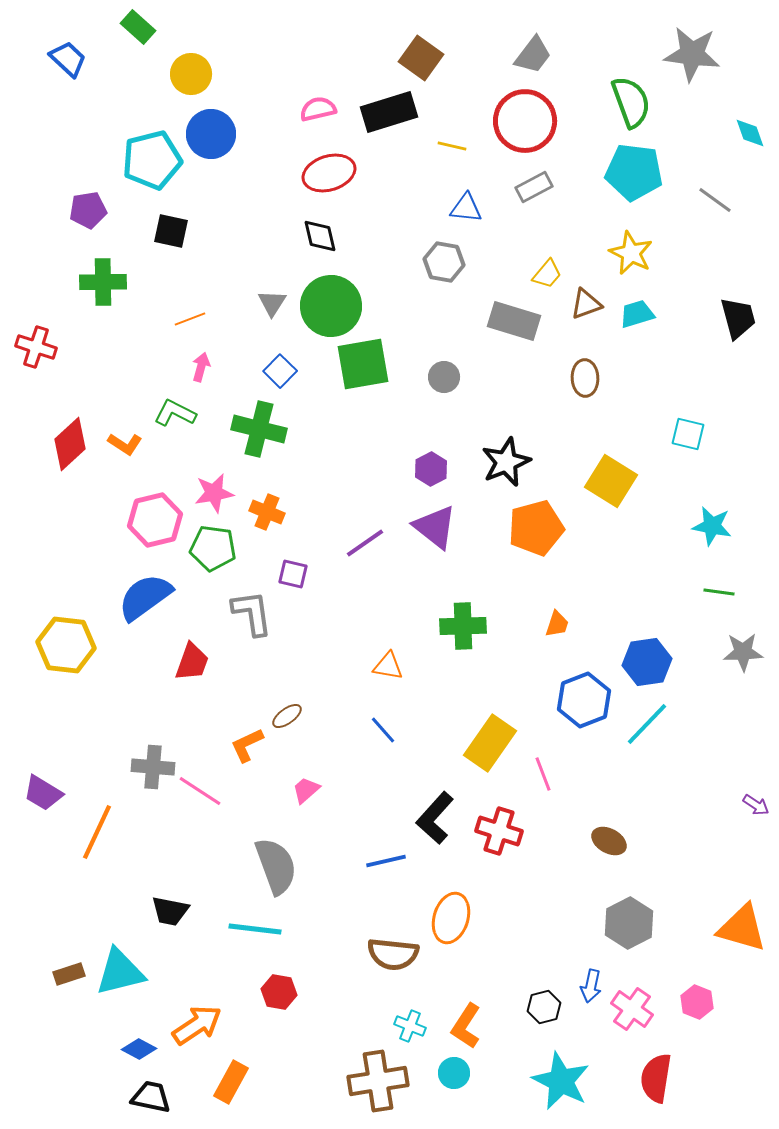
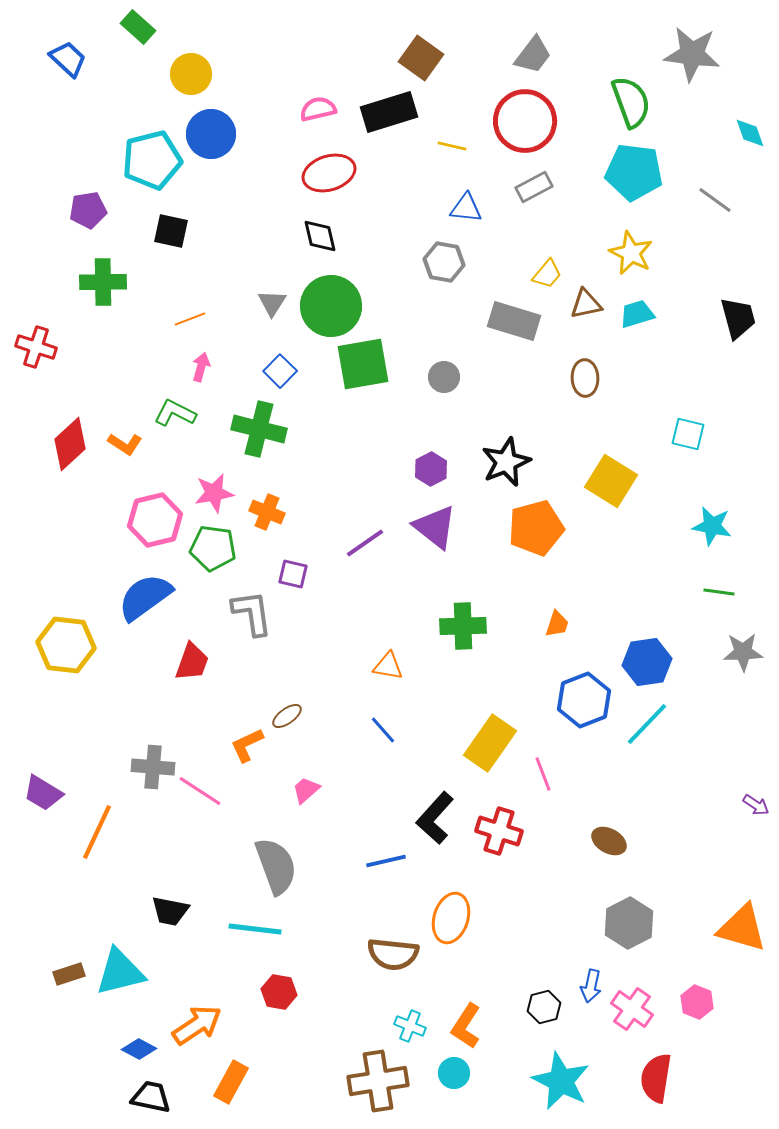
brown triangle at (586, 304): rotated 8 degrees clockwise
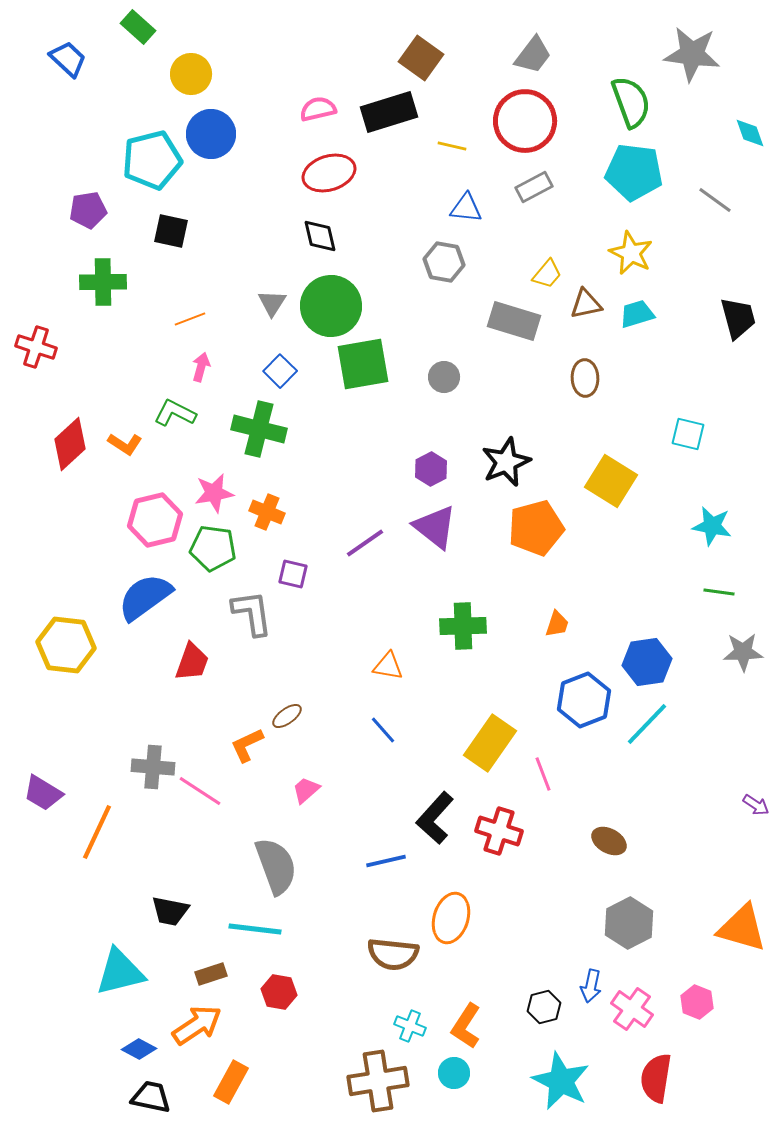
brown rectangle at (69, 974): moved 142 px right
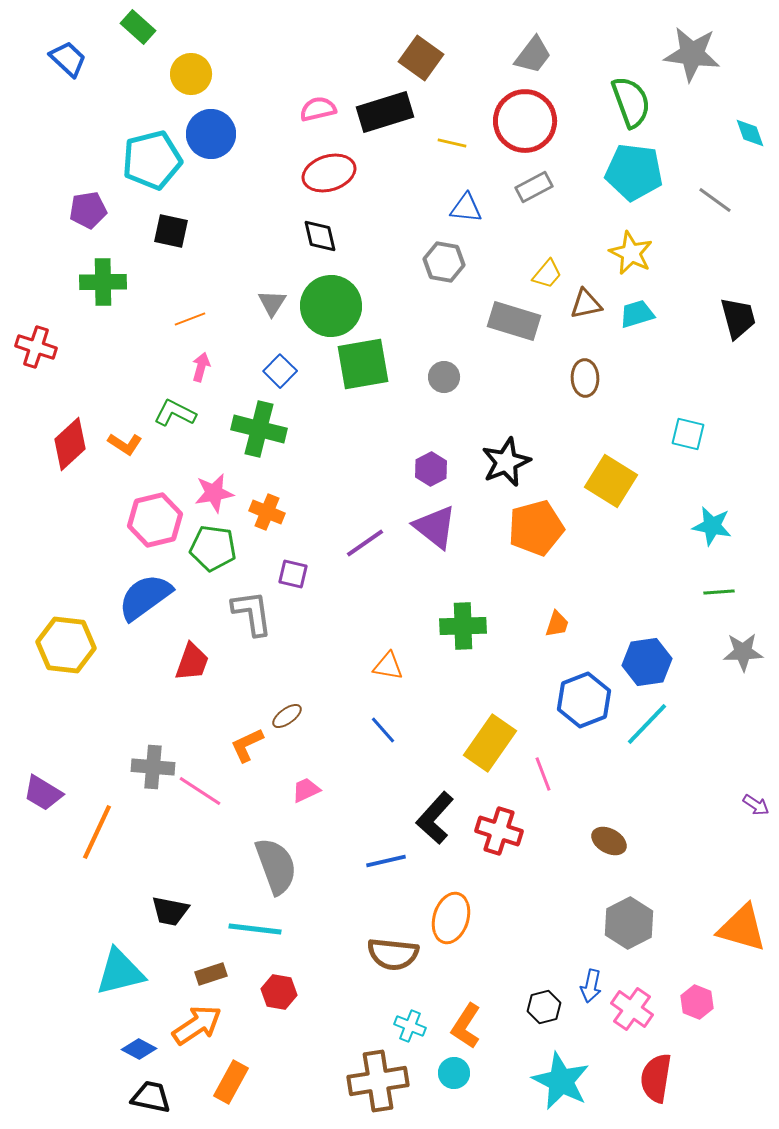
black rectangle at (389, 112): moved 4 px left
yellow line at (452, 146): moved 3 px up
green line at (719, 592): rotated 12 degrees counterclockwise
pink trapezoid at (306, 790): rotated 16 degrees clockwise
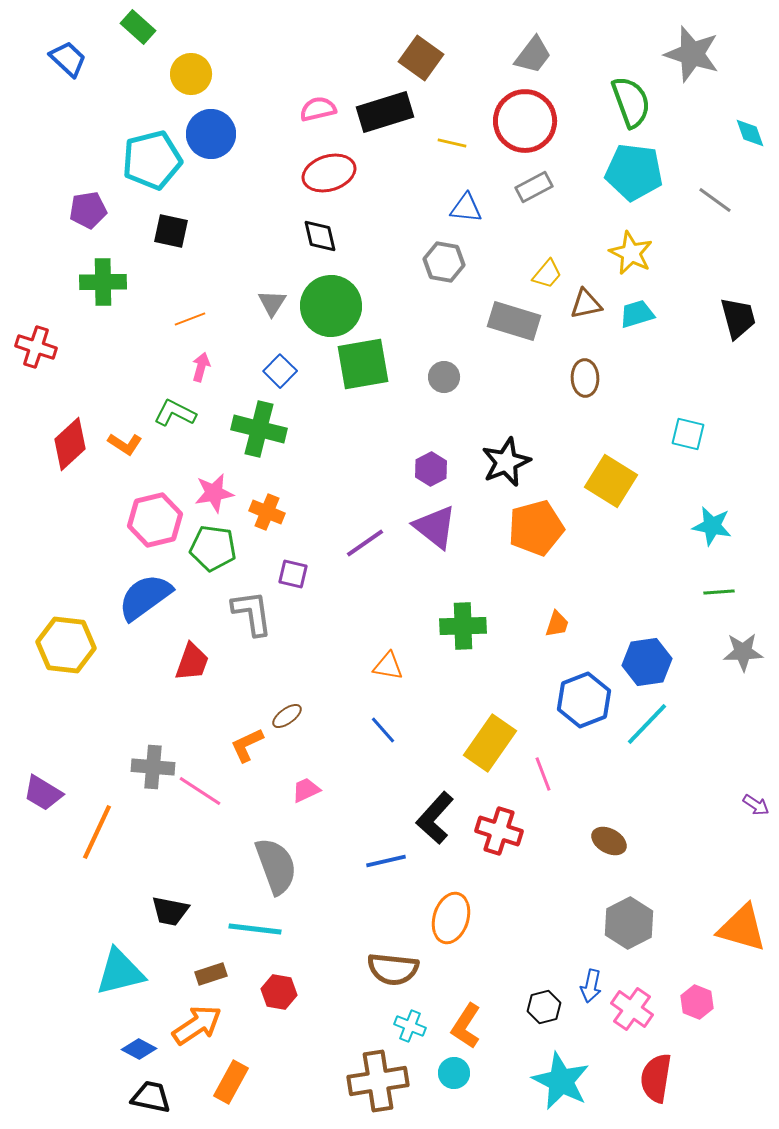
gray star at (692, 54): rotated 10 degrees clockwise
brown semicircle at (393, 954): moved 15 px down
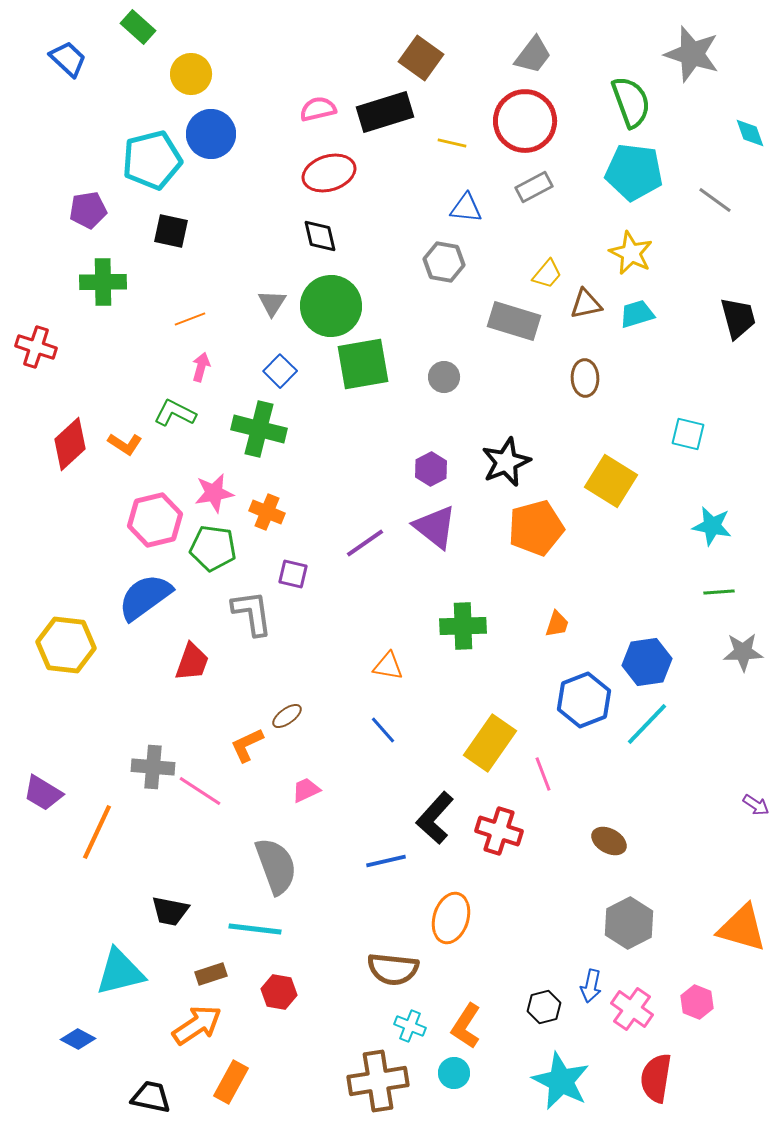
blue diamond at (139, 1049): moved 61 px left, 10 px up
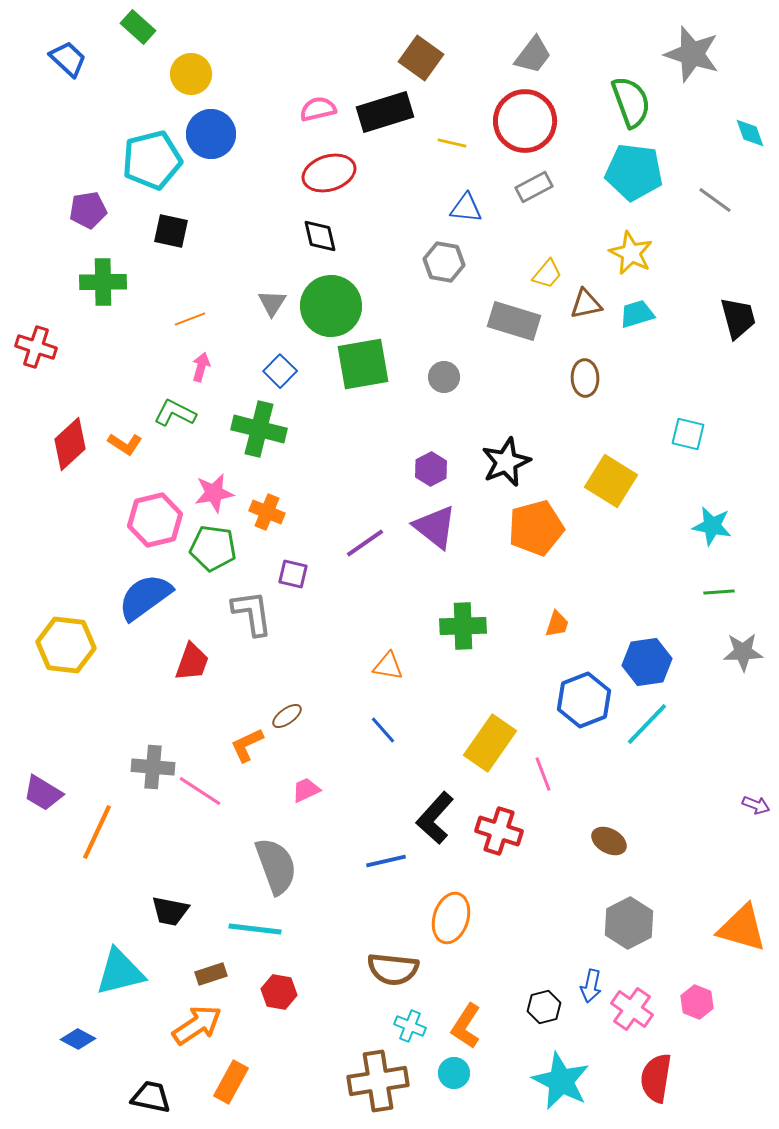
purple arrow at (756, 805): rotated 12 degrees counterclockwise
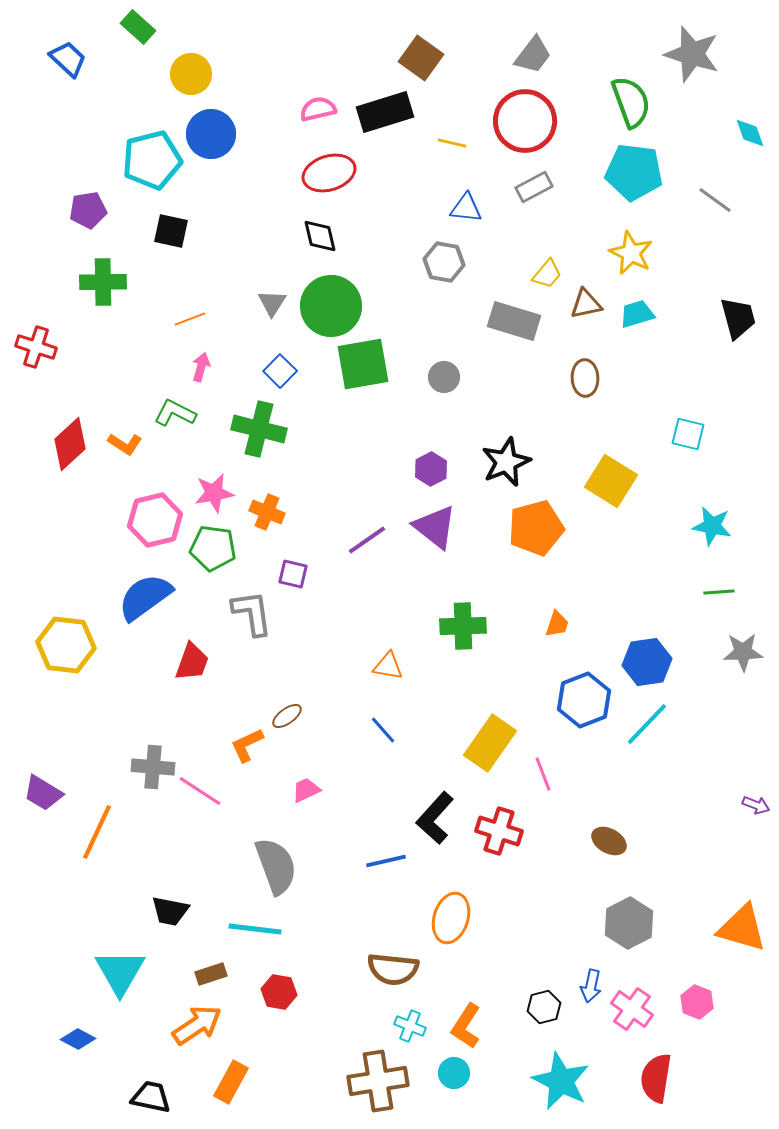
purple line at (365, 543): moved 2 px right, 3 px up
cyan triangle at (120, 972): rotated 46 degrees counterclockwise
